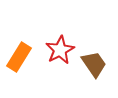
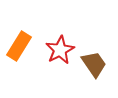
orange rectangle: moved 11 px up
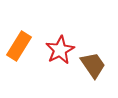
brown trapezoid: moved 1 px left, 1 px down
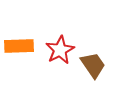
orange rectangle: rotated 56 degrees clockwise
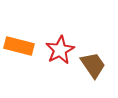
orange rectangle: rotated 16 degrees clockwise
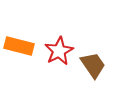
red star: moved 1 px left, 1 px down
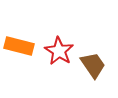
red star: rotated 12 degrees counterclockwise
